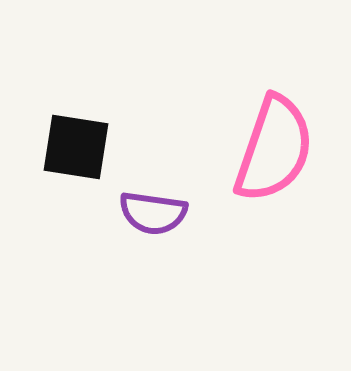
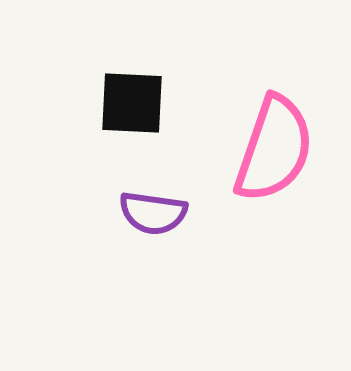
black square: moved 56 px right, 44 px up; rotated 6 degrees counterclockwise
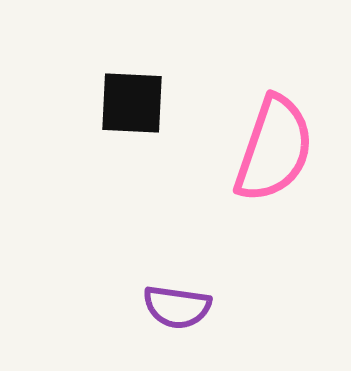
purple semicircle: moved 24 px right, 94 px down
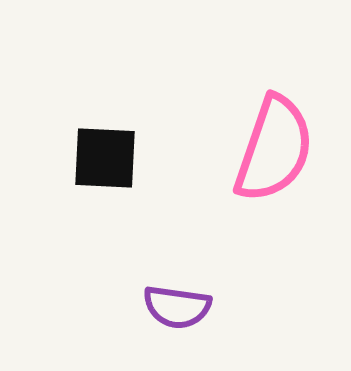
black square: moved 27 px left, 55 px down
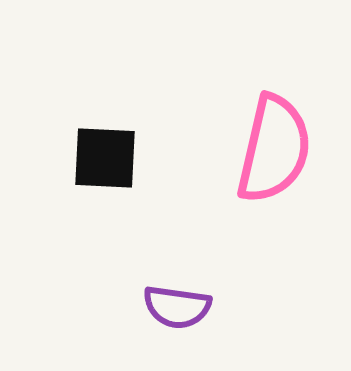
pink semicircle: rotated 6 degrees counterclockwise
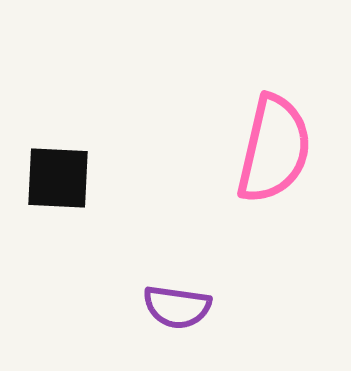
black square: moved 47 px left, 20 px down
